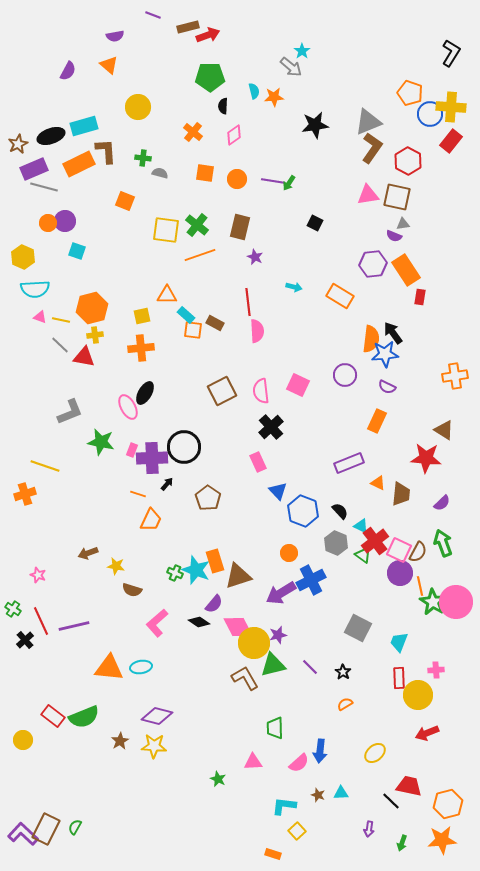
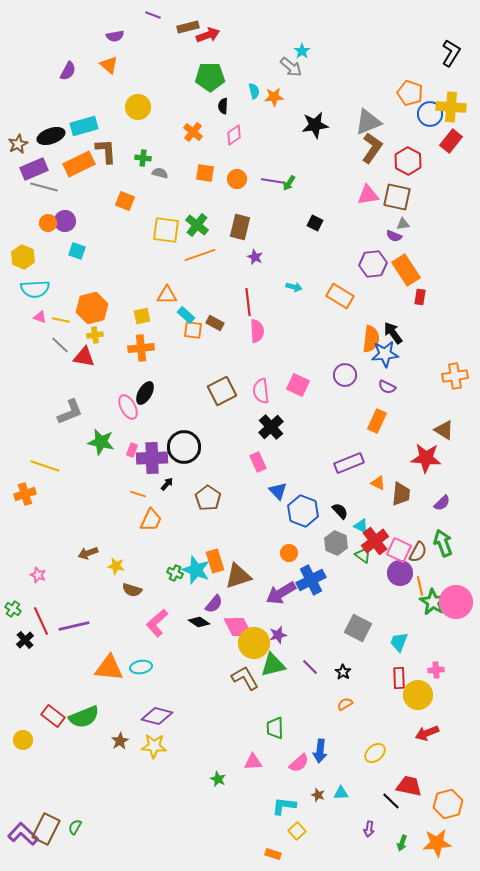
orange star at (442, 840): moved 5 px left, 3 px down
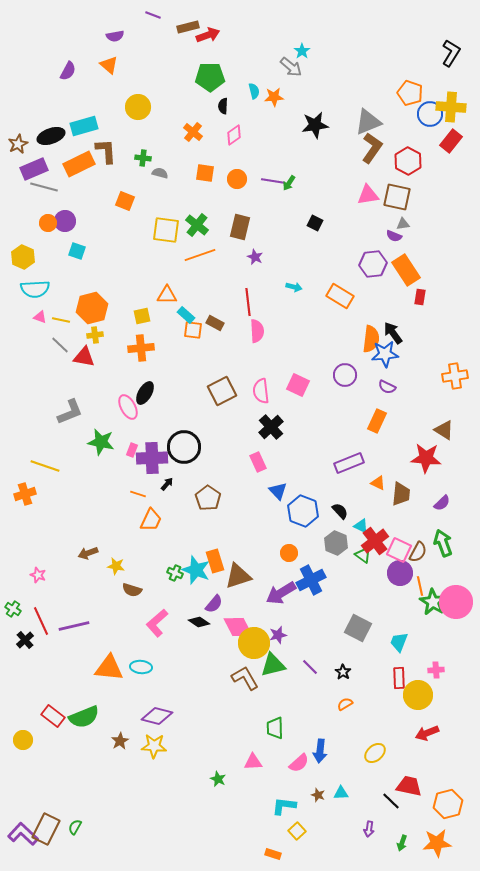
cyan ellipse at (141, 667): rotated 15 degrees clockwise
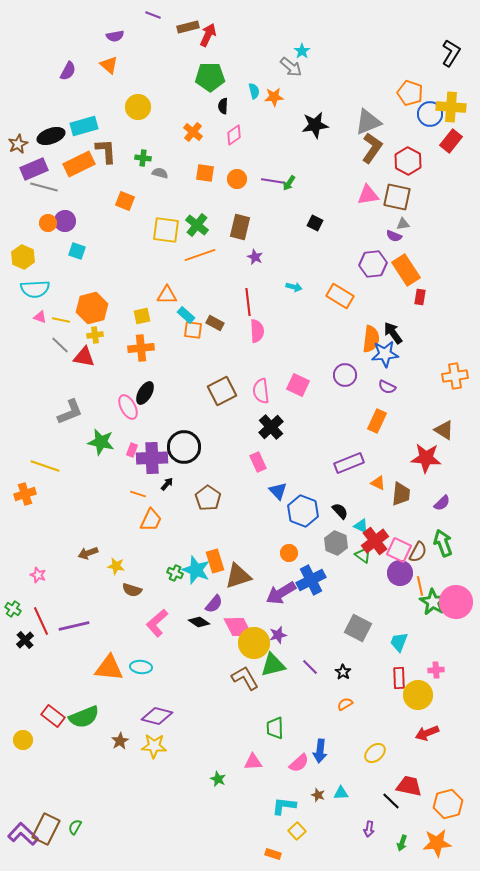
red arrow at (208, 35): rotated 45 degrees counterclockwise
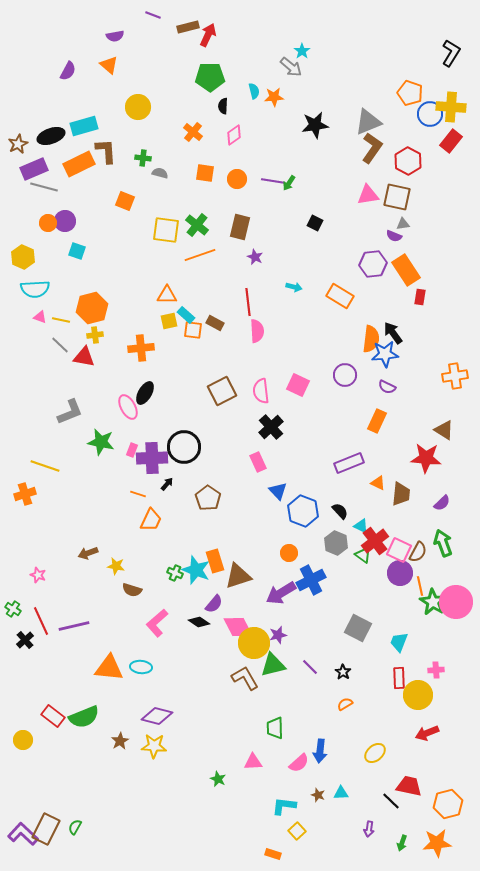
yellow square at (142, 316): moved 27 px right, 5 px down
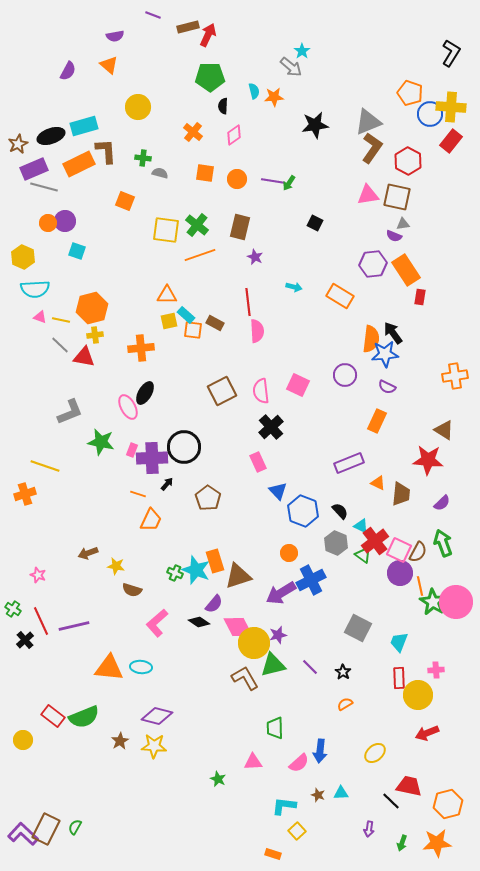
red star at (426, 458): moved 2 px right, 2 px down
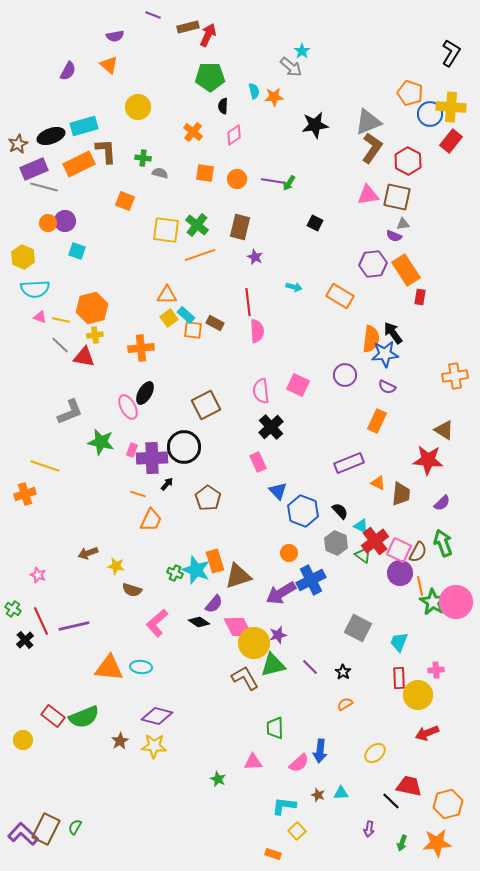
yellow square at (169, 321): moved 3 px up; rotated 24 degrees counterclockwise
brown square at (222, 391): moved 16 px left, 14 px down
